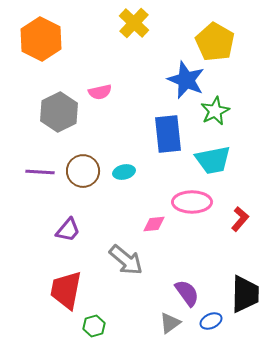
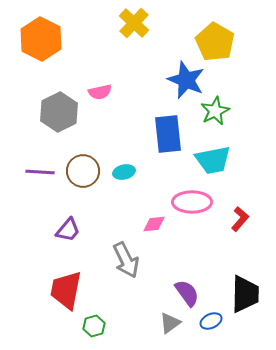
gray arrow: rotated 24 degrees clockwise
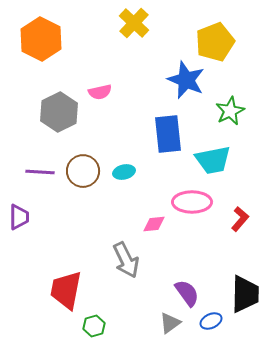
yellow pentagon: rotated 21 degrees clockwise
green star: moved 15 px right
purple trapezoid: moved 49 px left, 13 px up; rotated 40 degrees counterclockwise
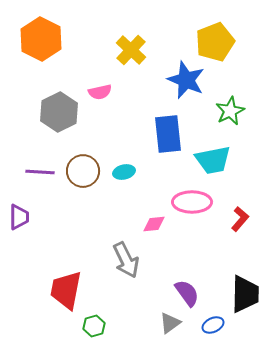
yellow cross: moved 3 px left, 27 px down
blue ellipse: moved 2 px right, 4 px down
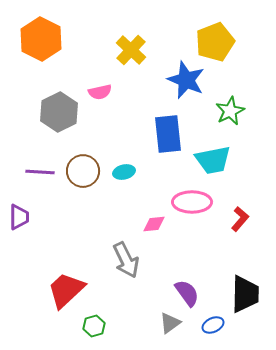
red trapezoid: rotated 36 degrees clockwise
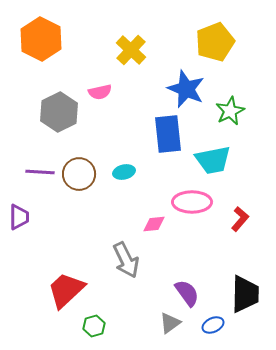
blue star: moved 9 px down
brown circle: moved 4 px left, 3 px down
